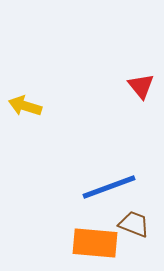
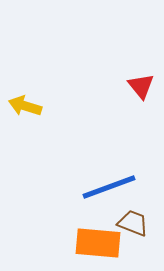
brown trapezoid: moved 1 px left, 1 px up
orange rectangle: moved 3 px right
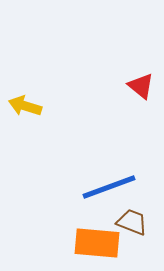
red triangle: rotated 12 degrees counterclockwise
brown trapezoid: moved 1 px left, 1 px up
orange rectangle: moved 1 px left
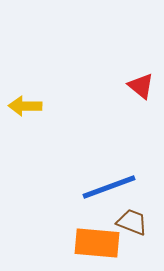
yellow arrow: rotated 16 degrees counterclockwise
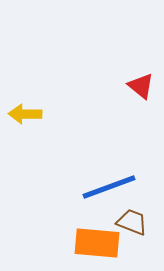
yellow arrow: moved 8 px down
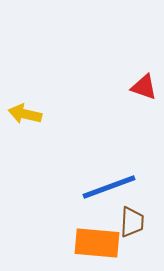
red triangle: moved 3 px right, 1 px down; rotated 20 degrees counterclockwise
yellow arrow: rotated 12 degrees clockwise
brown trapezoid: rotated 72 degrees clockwise
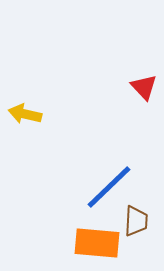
red triangle: rotated 28 degrees clockwise
blue line: rotated 24 degrees counterclockwise
brown trapezoid: moved 4 px right, 1 px up
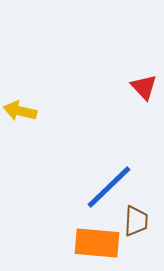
yellow arrow: moved 5 px left, 3 px up
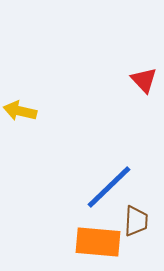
red triangle: moved 7 px up
orange rectangle: moved 1 px right, 1 px up
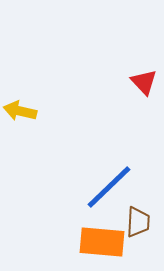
red triangle: moved 2 px down
brown trapezoid: moved 2 px right, 1 px down
orange rectangle: moved 4 px right
